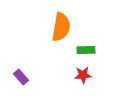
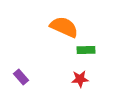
orange semicircle: moved 3 px right; rotated 76 degrees counterclockwise
red star: moved 3 px left, 4 px down
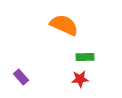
orange semicircle: moved 2 px up
green rectangle: moved 1 px left, 7 px down
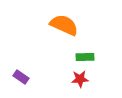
purple rectangle: rotated 14 degrees counterclockwise
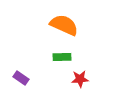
green rectangle: moved 23 px left
purple rectangle: moved 1 px down
